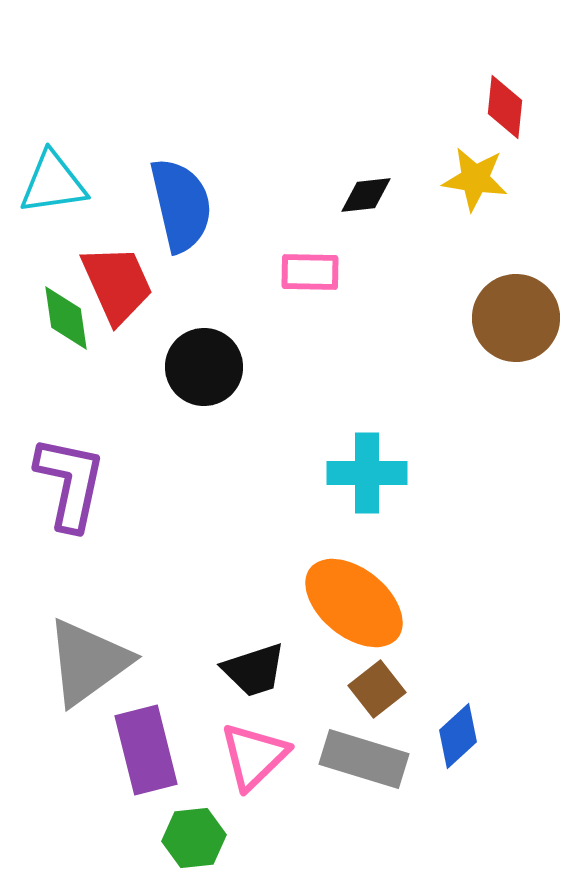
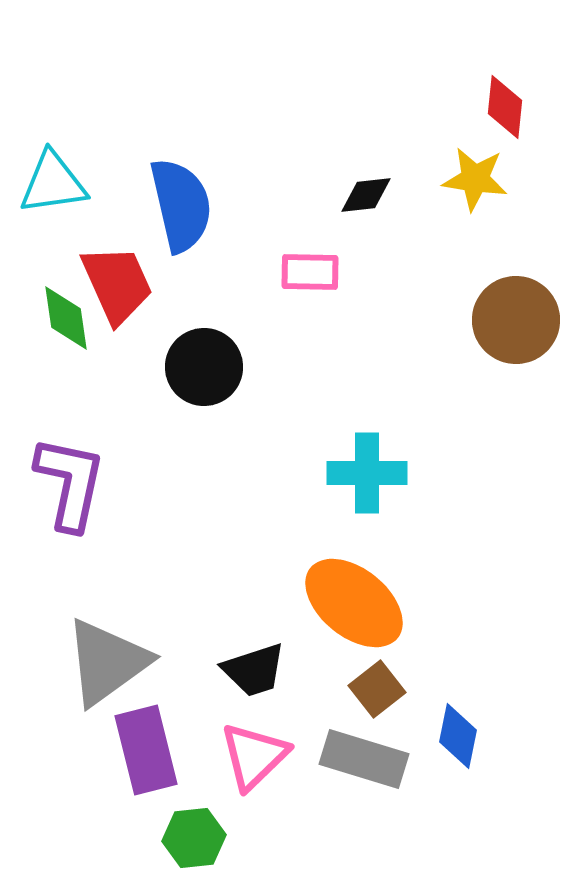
brown circle: moved 2 px down
gray triangle: moved 19 px right
blue diamond: rotated 36 degrees counterclockwise
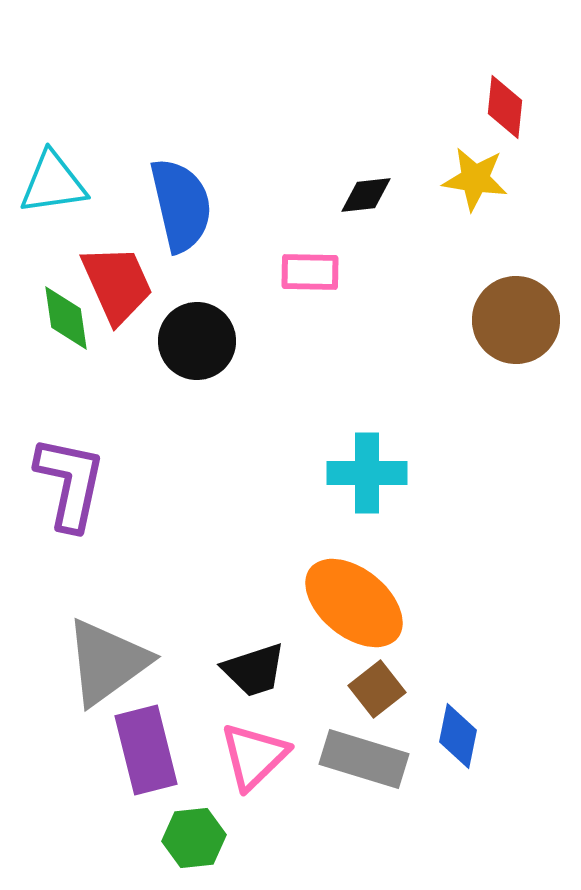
black circle: moved 7 px left, 26 px up
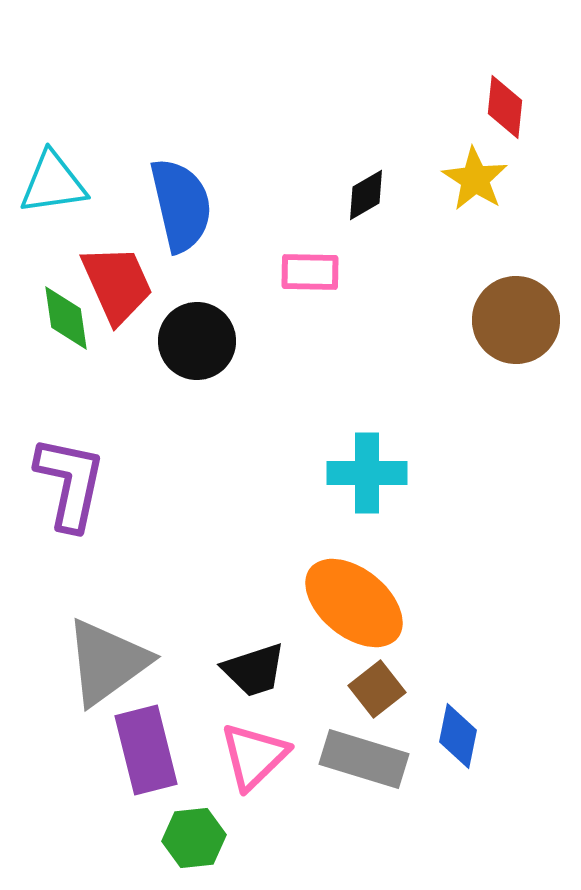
yellow star: rotated 24 degrees clockwise
black diamond: rotated 24 degrees counterclockwise
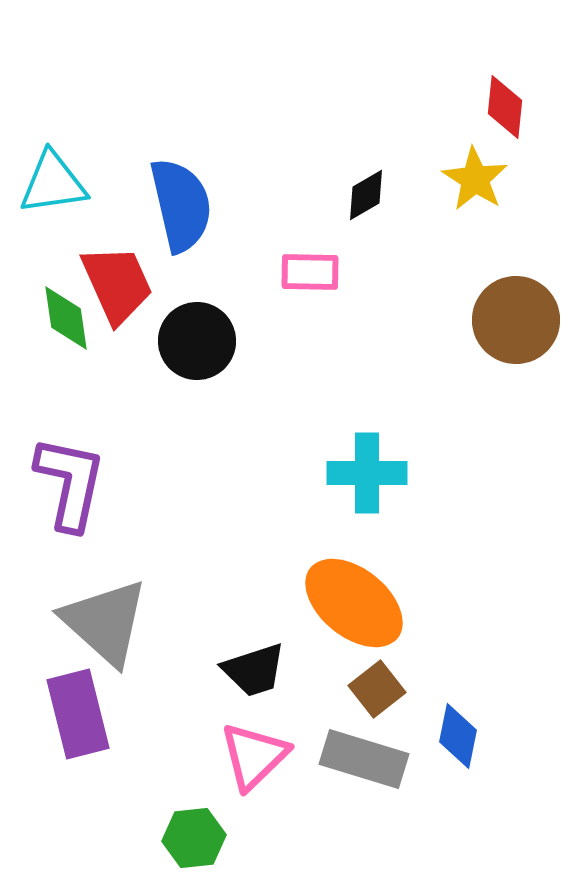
gray triangle: moved 2 px left, 40 px up; rotated 42 degrees counterclockwise
purple rectangle: moved 68 px left, 36 px up
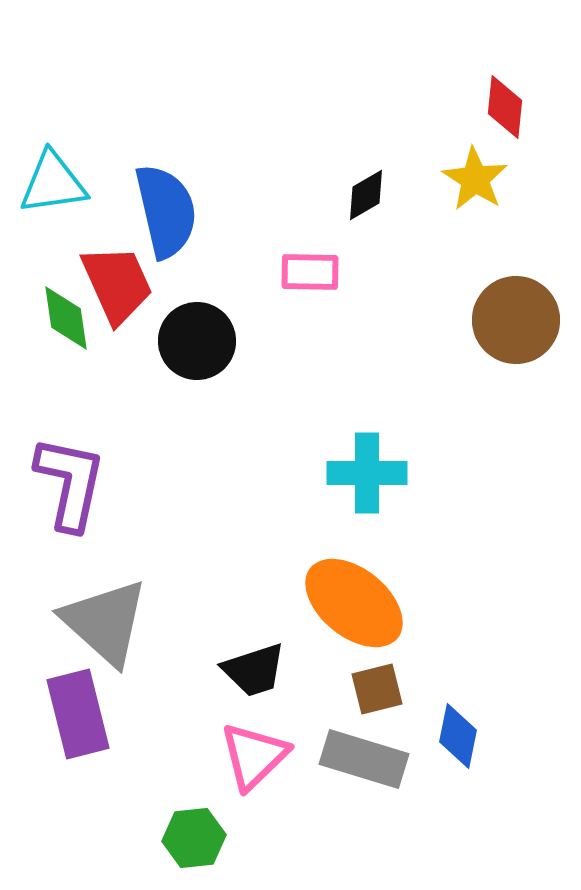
blue semicircle: moved 15 px left, 6 px down
brown square: rotated 24 degrees clockwise
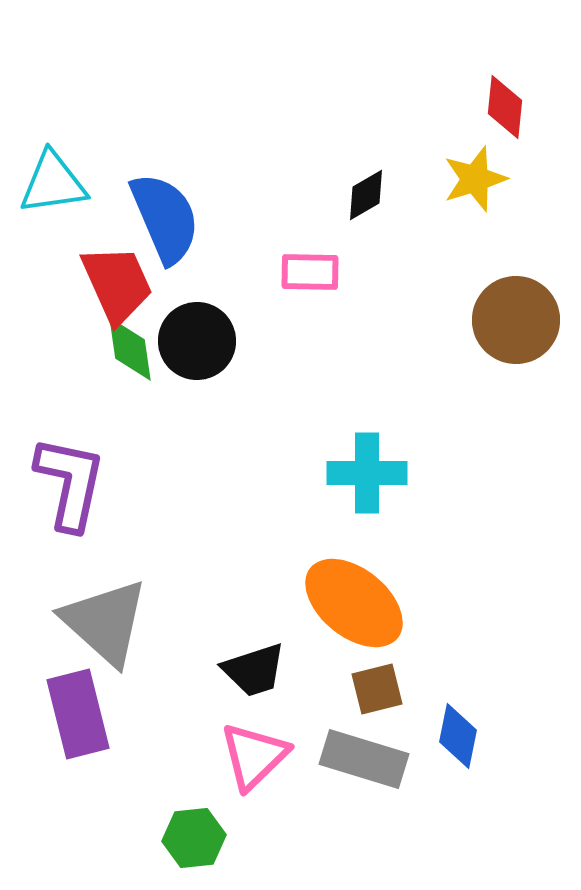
yellow star: rotated 22 degrees clockwise
blue semicircle: moved 1 px left, 7 px down; rotated 10 degrees counterclockwise
green diamond: moved 64 px right, 31 px down
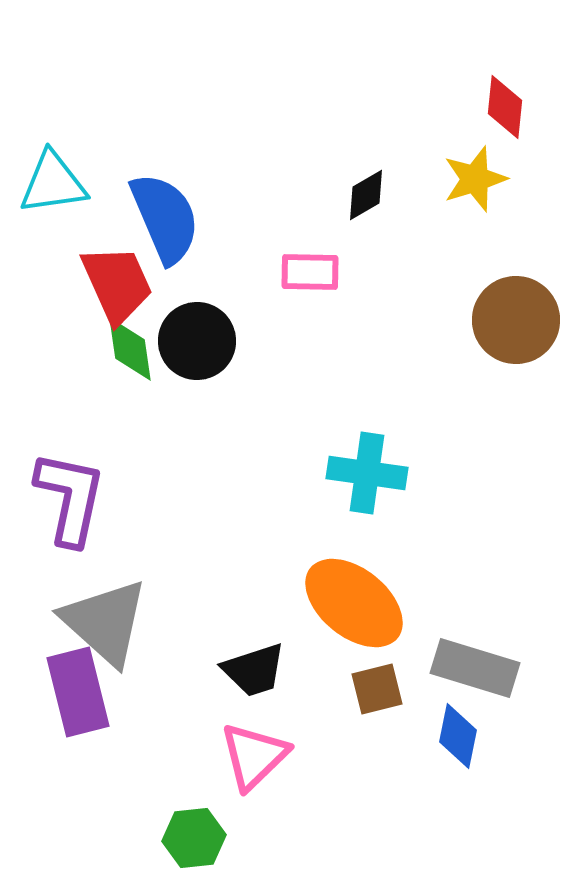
cyan cross: rotated 8 degrees clockwise
purple L-shape: moved 15 px down
purple rectangle: moved 22 px up
gray rectangle: moved 111 px right, 91 px up
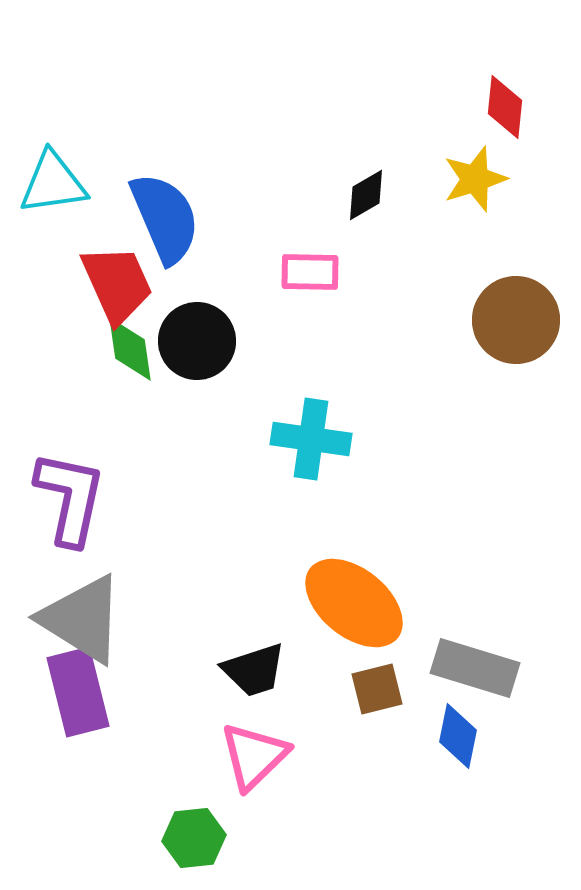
cyan cross: moved 56 px left, 34 px up
gray triangle: moved 23 px left, 3 px up; rotated 10 degrees counterclockwise
